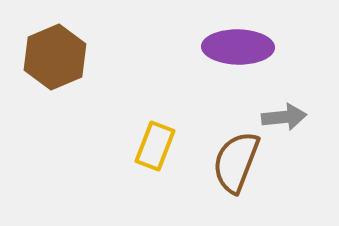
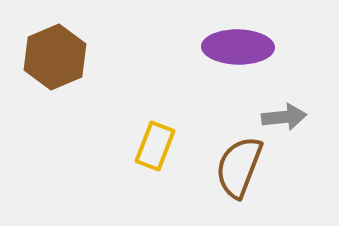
brown semicircle: moved 3 px right, 5 px down
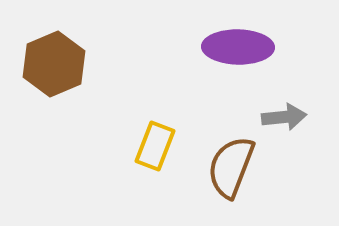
brown hexagon: moved 1 px left, 7 px down
brown semicircle: moved 8 px left
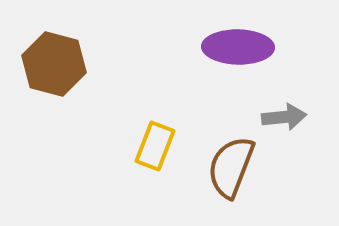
brown hexagon: rotated 22 degrees counterclockwise
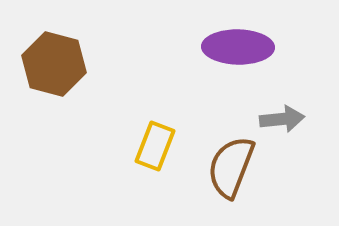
gray arrow: moved 2 px left, 2 px down
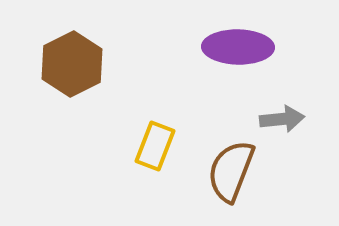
brown hexagon: moved 18 px right; rotated 18 degrees clockwise
brown semicircle: moved 4 px down
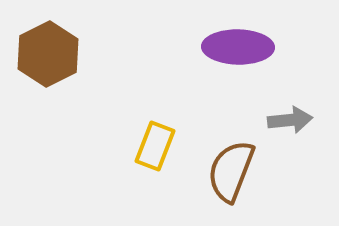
brown hexagon: moved 24 px left, 10 px up
gray arrow: moved 8 px right, 1 px down
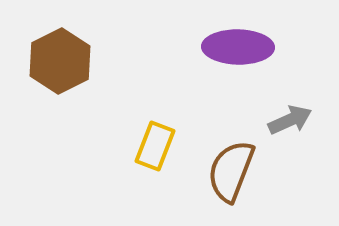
brown hexagon: moved 12 px right, 7 px down
gray arrow: rotated 18 degrees counterclockwise
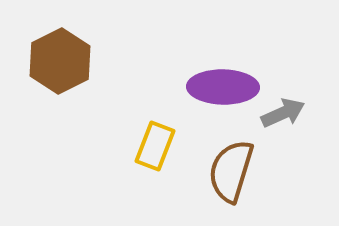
purple ellipse: moved 15 px left, 40 px down
gray arrow: moved 7 px left, 7 px up
brown semicircle: rotated 4 degrees counterclockwise
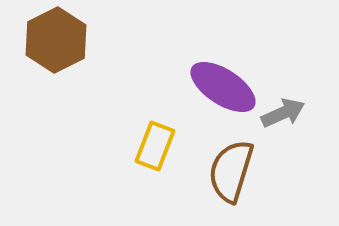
brown hexagon: moved 4 px left, 21 px up
purple ellipse: rotated 32 degrees clockwise
